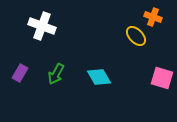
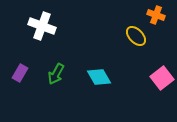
orange cross: moved 3 px right, 2 px up
pink square: rotated 35 degrees clockwise
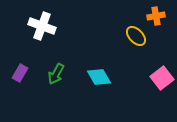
orange cross: moved 1 px down; rotated 30 degrees counterclockwise
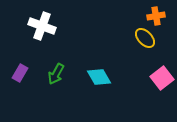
yellow ellipse: moved 9 px right, 2 px down
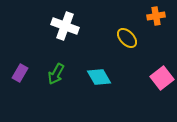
white cross: moved 23 px right
yellow ellipse: moved 18 px left
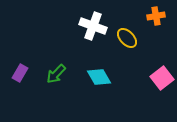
white cross: moved 28 px right
green arrow: rotated 15 degrees clockwise
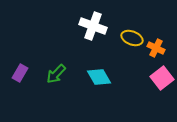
orange cross: moved 32 px down; rotated 36 degrees clockwise
yellow ellipse: moved 5 px right; rotated 25 degrees counterclockwise
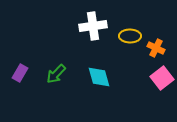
white cross: rotated 28 degrees counterclockwise
yellow ellipse: moved 2 px left, 2 px up; rotated 20 degrees counterclockwise
cyan diamond: rotated 15 degrees clockwise
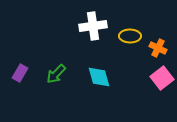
orange cross: moved 2 px right
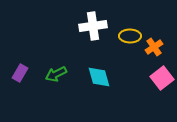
orange cross: moved 4 px left, 1 px up; rotated 30 degrees clockwise
green arrow: rotated 20 degrees clockwise
